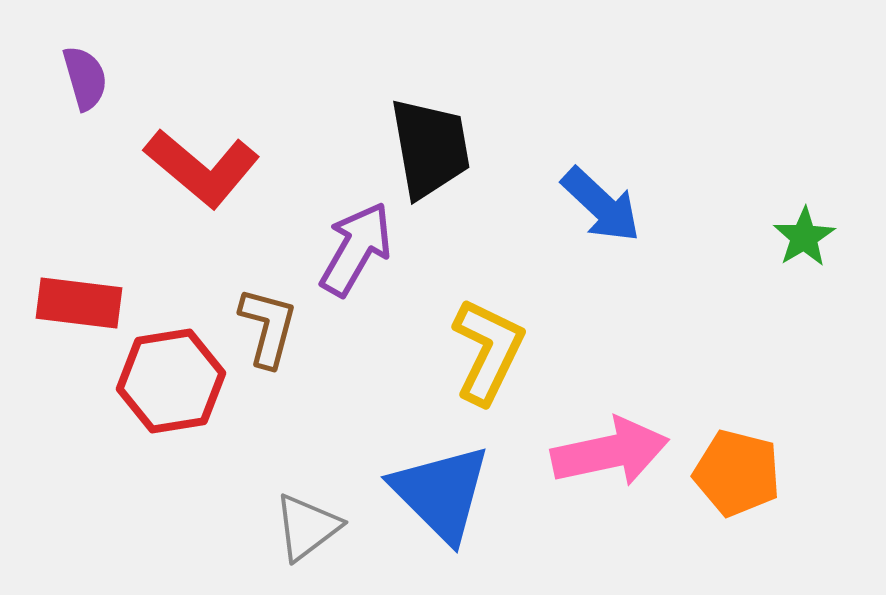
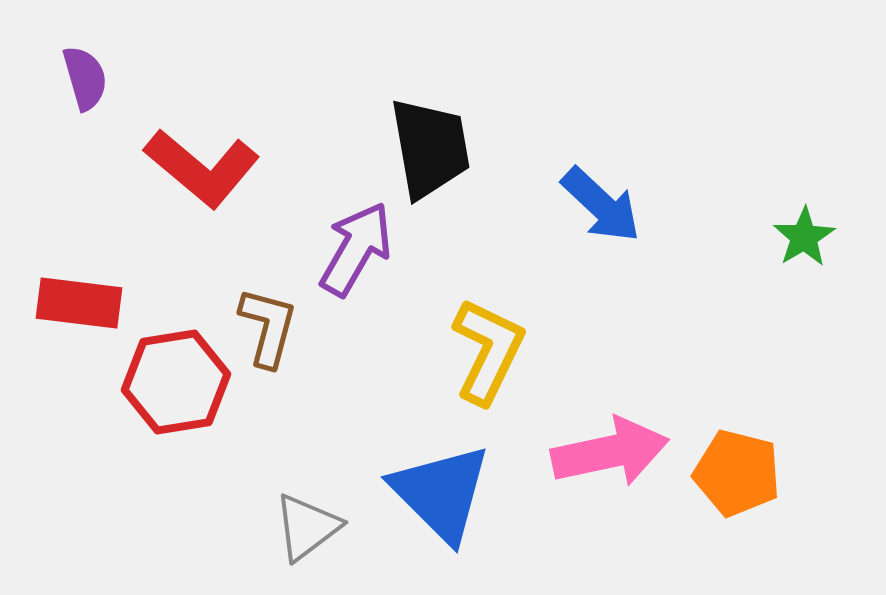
red hexagon: moved 5 px right, 1 px down
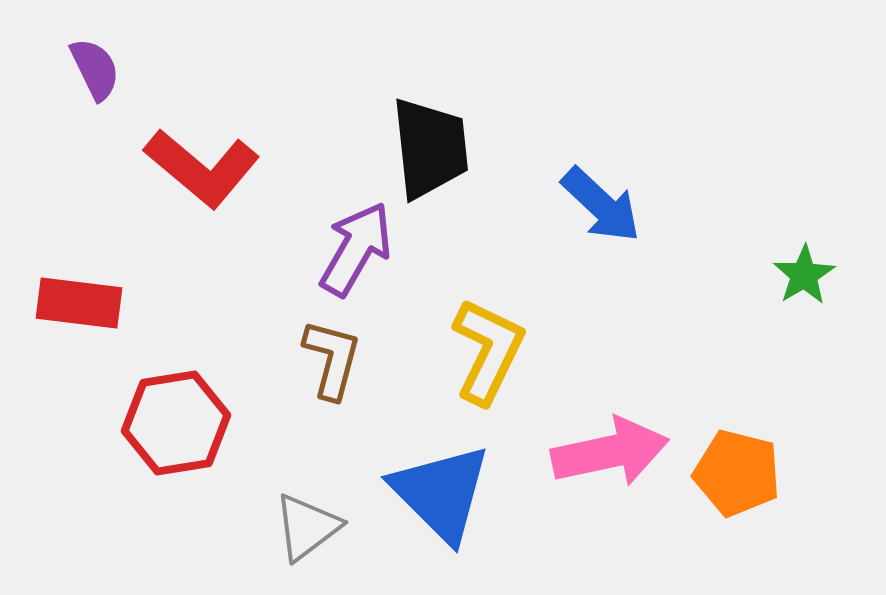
purple semicircle: moved 10 px right, 9 px up; rotated 10 degrees counterclockwise
black trapezoid: rotated 4 degrees clockwise
green star: moved 38 px down
brown L-shape: moved 64 px right, 32 px down
red hexagon: moved 41 px down
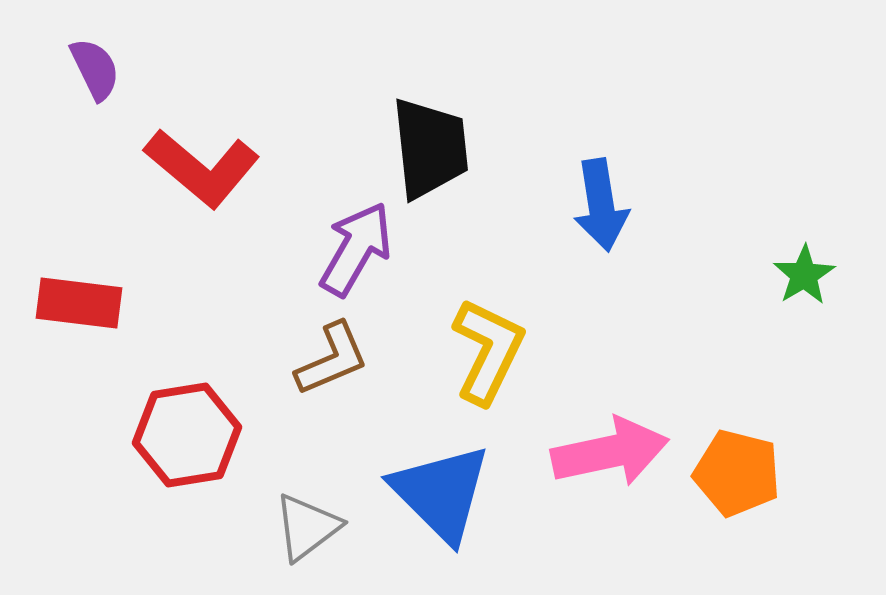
blue arrow: rotated 38 degrees clockwise
brown L-shape: rotated 52 degrees clockwise
red hexagon: moved 11 px right, 12 px down
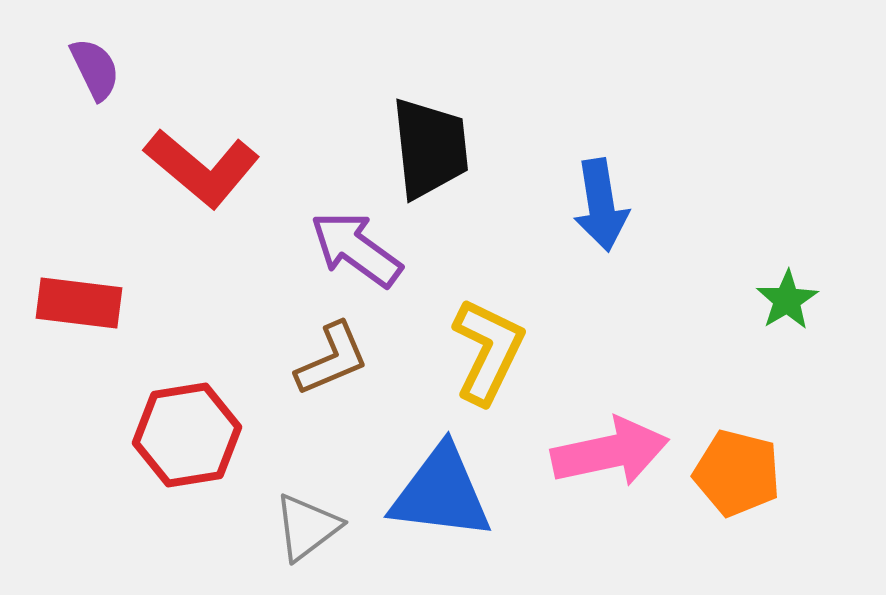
purple arrow: rotated 84 degrees counterclockwise
green star: moved 17 px left, 25 px down
blue triangle: rotated 38 degrees counterclockwise
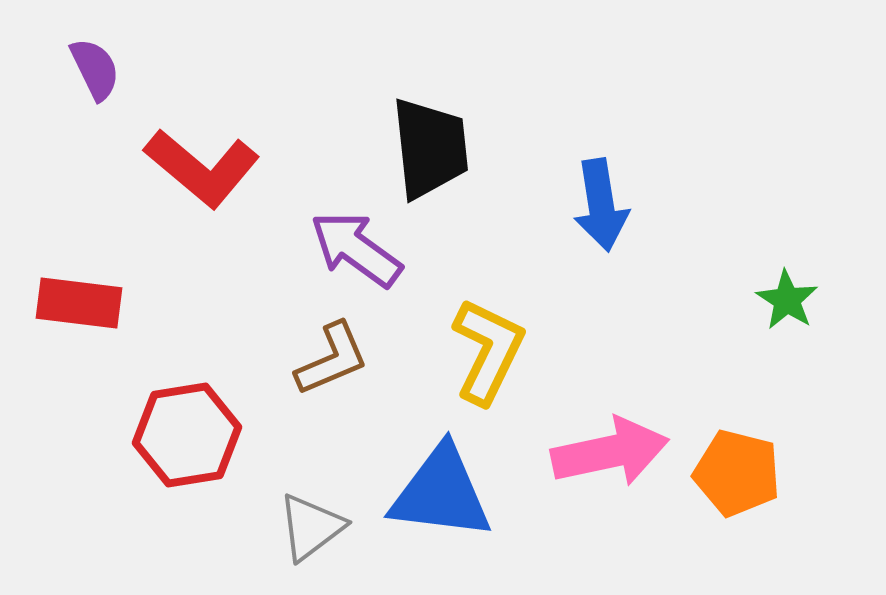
green star: rotated 8 degrees counterclockwise
gray triangle: moved 4 px right
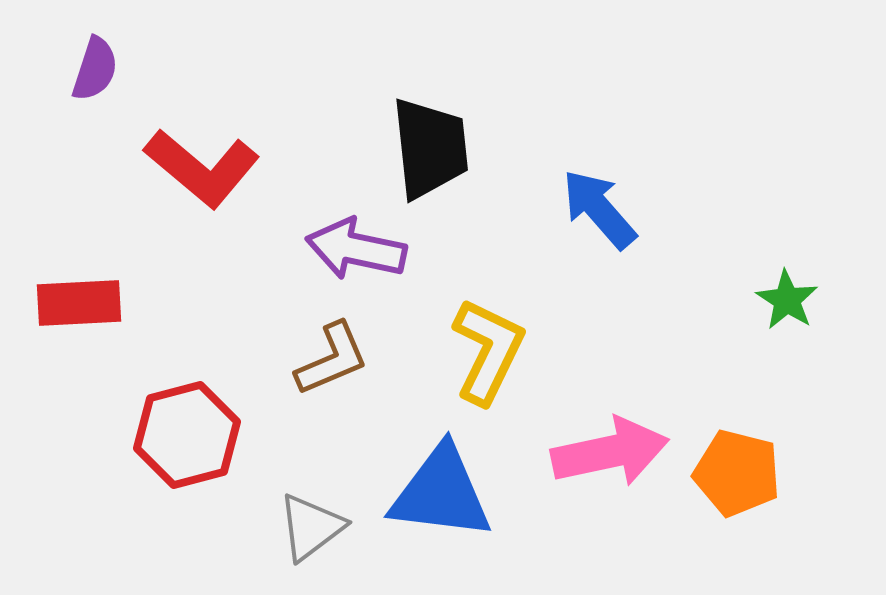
purple semicircle: rotated 44 degrees clockwise
blue arrow: moved 2 px left, 4 px down; rotated 148 degrees clockwise
purple arrow: rotated 24 degrees counterclockwise
red rectangle: rotated 10 degrees counterclockwise
red hexagon: rotated 6 degrees counterclockwise
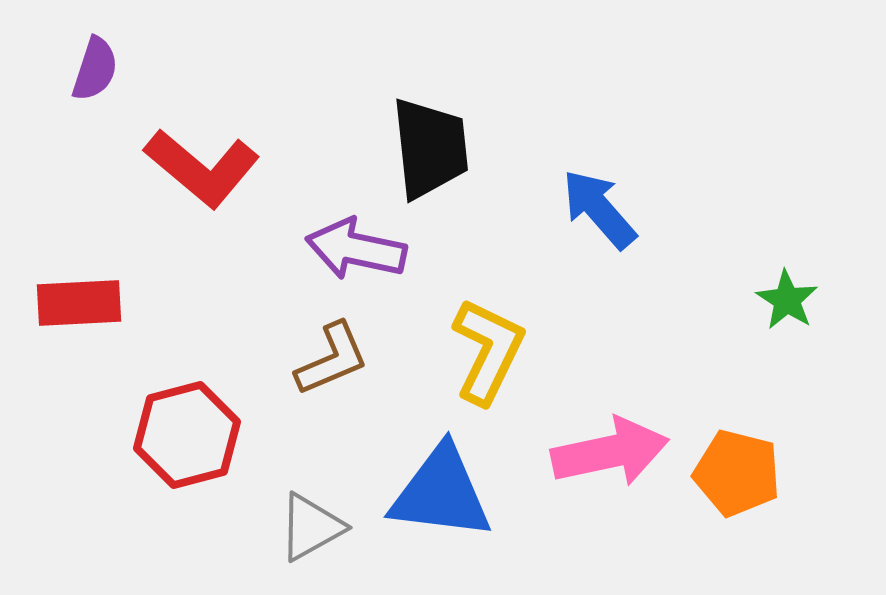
gray triangle: rotated 8 degrees clockwise
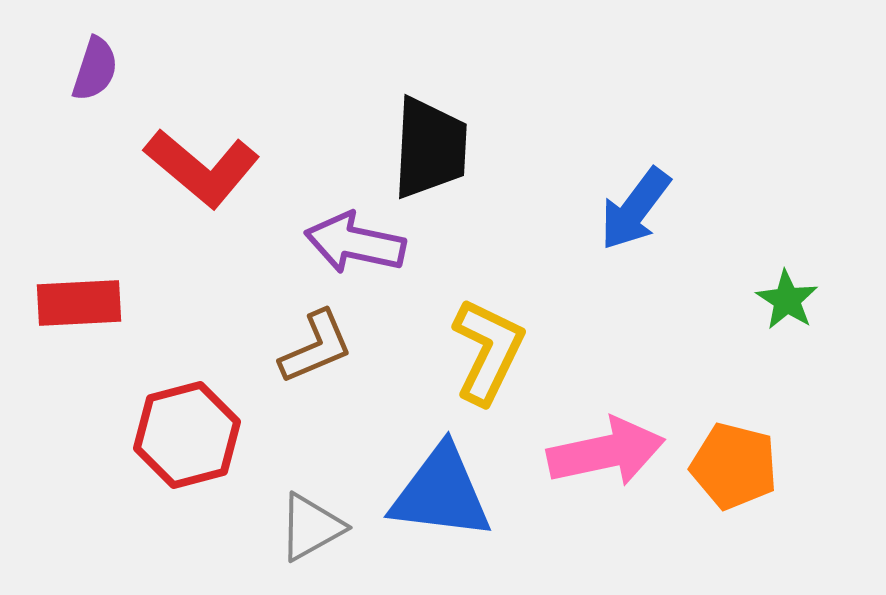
black trapezoid: rotated 9 degrees clockwise
blue arrow: moved 36 px right; rotated 102 degrees counterclockwise
purple arrow: moved 1 px left, 6 px up
brown L-shape: moved 16 px left, 12 px up
pink arrow: moved 4 px left
orange pentagon: moved 3 px left, 7 px up
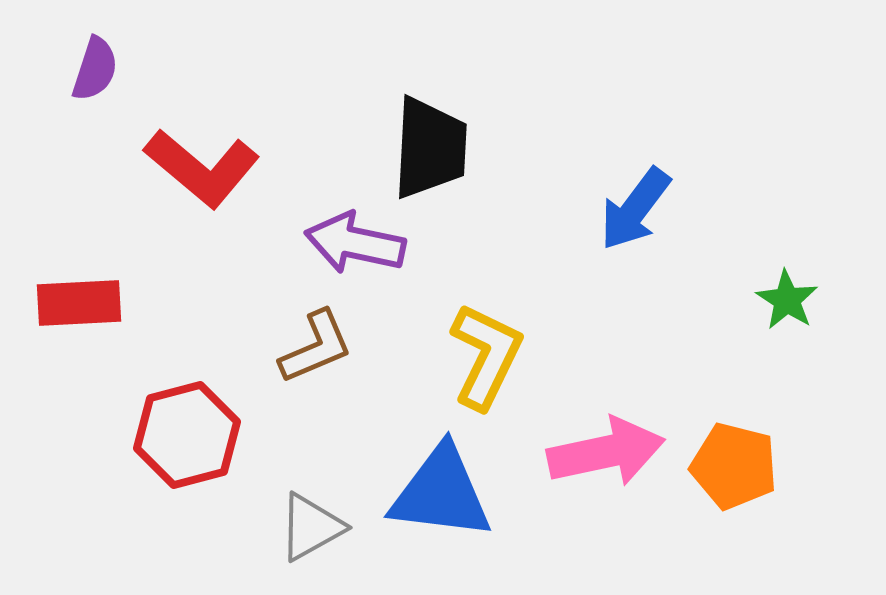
yellow L-shape: moved 2 px left, 5 px down
